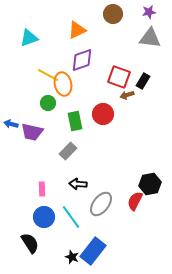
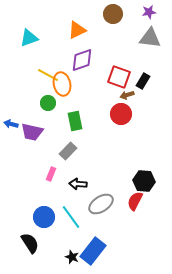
orange ellipse: moved 1 px left
red circle: moved 18 px right
black hexagon: moved 6 px left, 3 px up; rotated 15 degrees clockwise
pink rectangle: moved 9 px right, 15 px up; rotated 24 degrees clockwise
gray ellipse: rotated 20 degrees clockwise
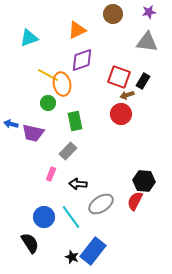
gray triangle: moved 3 px left, 4 px down
purple trapezoid: moved 1 px right, 1 px down
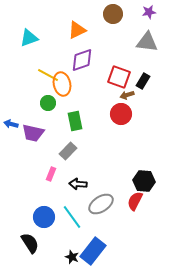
cyan line: moved 1 px right
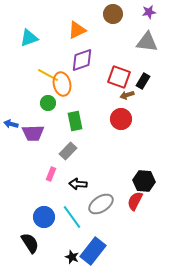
red circle: moved 5 px down
purple trapezoid: rotated 15 degrees counterclockwise
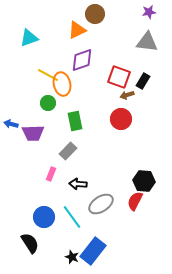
brown circle: moved 18 px left
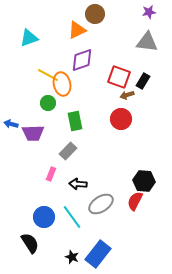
blue rectangle: moved 5 px right, 3 px down
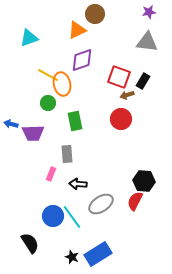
gray rectangle: moved 1 px left, 3 px down; rotated 48 degrees counterclockwise
blue circle: moved 9 px right, 1 px up
blue rectangle: rotated 20 degrees clockwise
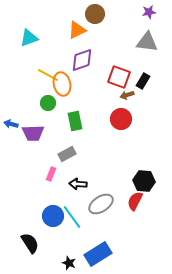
gray rectangle: rotated 66 degrees clockwise
black star: moved 3 px left, 6 px down
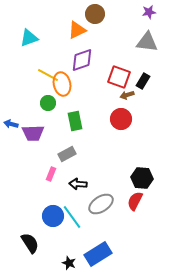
black hexagon: moved 2 px left, 3 px up
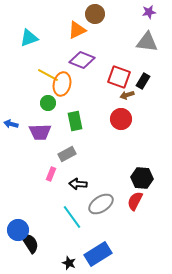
purple diamond: rotated 40 degrees clockwise
orange ellipse: rotated 25 degrees clockwise
purple trapezoid: moved 7 px right, 1 px up
blue circle: moved 35 px left, 14 px down
